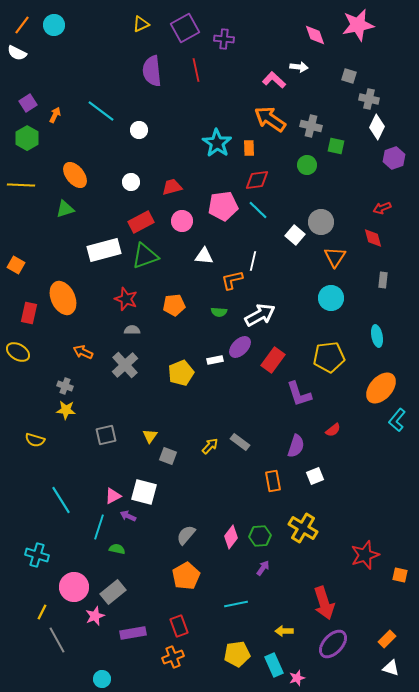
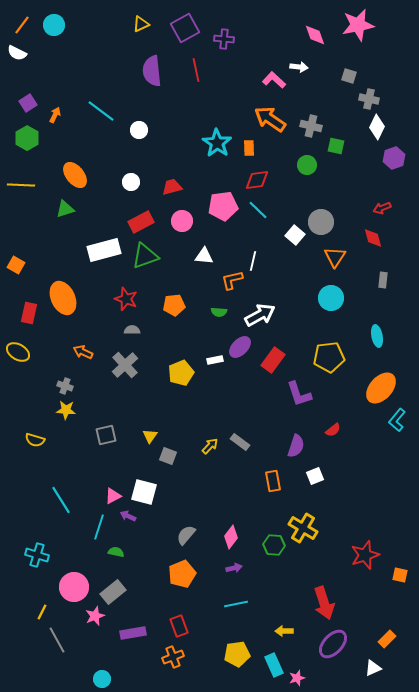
green hexagon at (260, 536): moved 14 px right, 9 px down; rotated 10 degrees clockwise
green semicircle at (117, 549): moved 1 px left, 3 px down
purple arrow at (263, 568): moved 29 px left; rotated 42 degrees clockwise
orange pentagon at (186, 576): moved 4 px left, 2 px up; rotated 8 degrees clockwise
white triangle at (391, 668): moved 18 px left; rotated 42 degrees counterclockwise
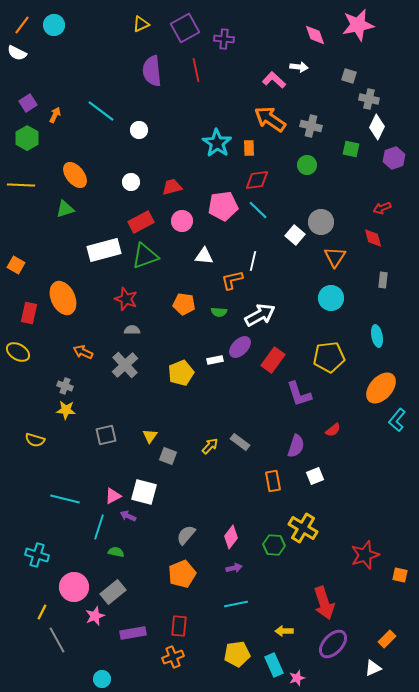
green square at (336, 146): moved 15 px right, 3 px down
orange pentagon at (174, 305): moved 10 px right, 1 px up; rotated 15 degrees clockwise
cyan line at (61, 500): moved 4 px right, 1 px up; rotated 44 degrees counterclockwise
red rectangle at (179, 626): rotated 25 degrees clockwise
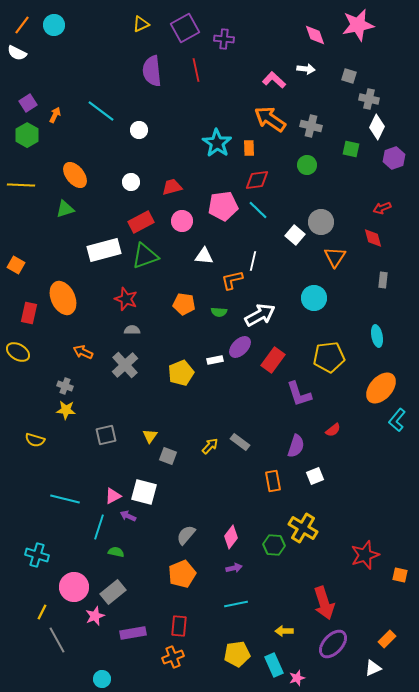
white arrow at (299, 67): moved 7 px right, 2 px down
green hexagon at (27, 138): moved 3 px up
cyan circle at (331, 298): moved 17 px left
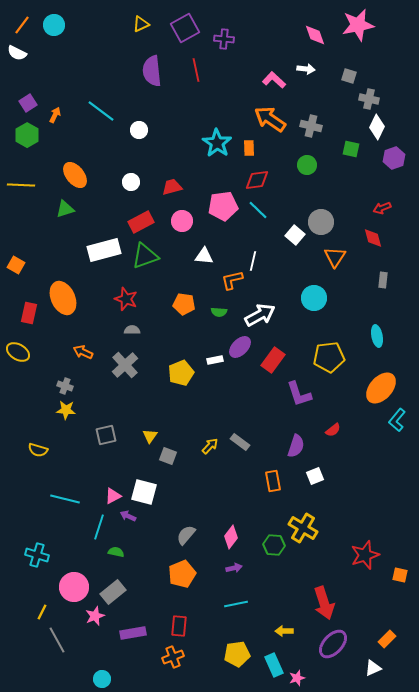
yellow semicircle at (35, 440): moved 3 px right, 10 px down
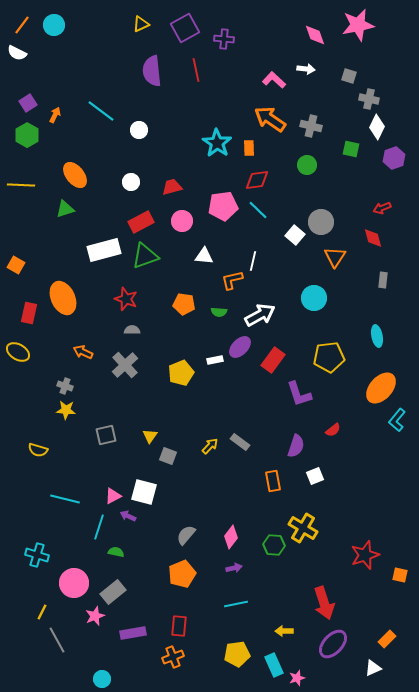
pink circle at (74, 587): moved 4 px up
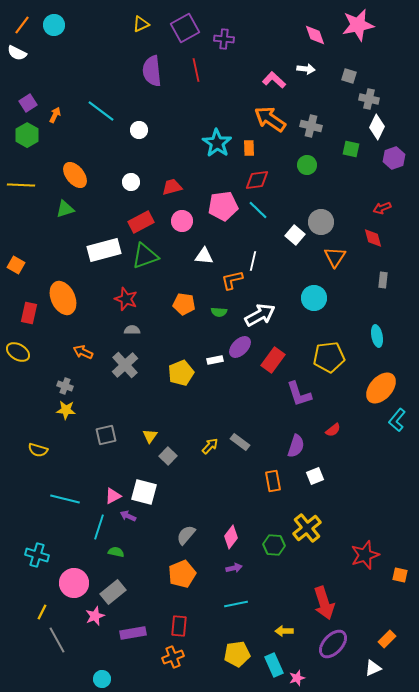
gray square at (168, 456): rotated 24 degrees clockwise
yellow cross at (303, 528): moved 4 px right; rotated 20 degrees clockwise
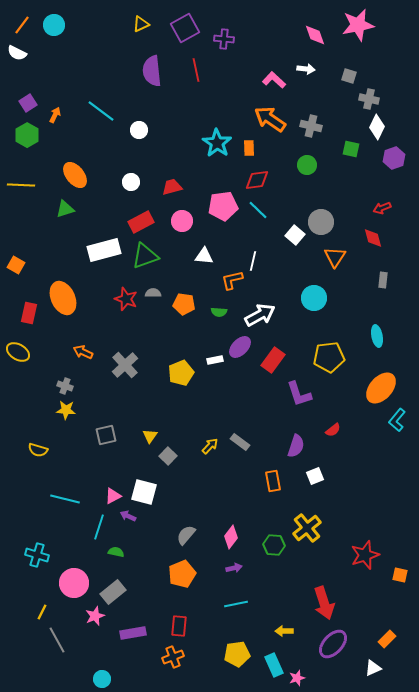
gray semicircle at (132, 330): moved 21 px right, 37 px up
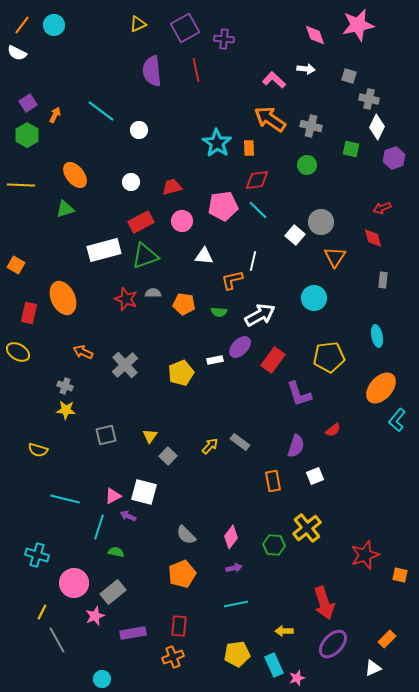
yellow triangle at (141, 24): moved 3 px left
gray semicircle at (186, 535): rotated 85 degrees counterclockwise
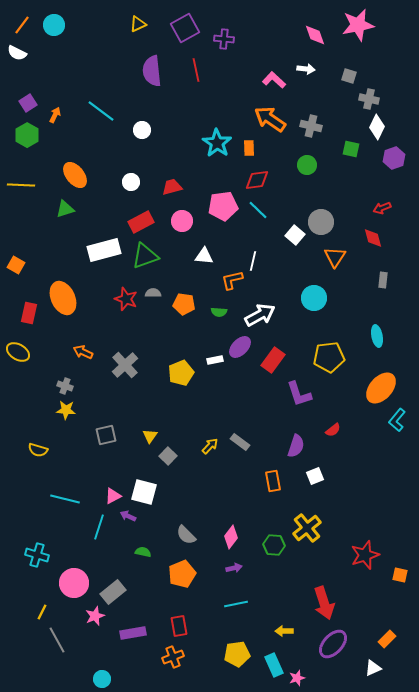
white circle at (139, 130): moved 3 px right
green semicircle at (116, 552): moved 27 px right
red rectangle at (179, 626): rotated 15 degrees counterclockwise
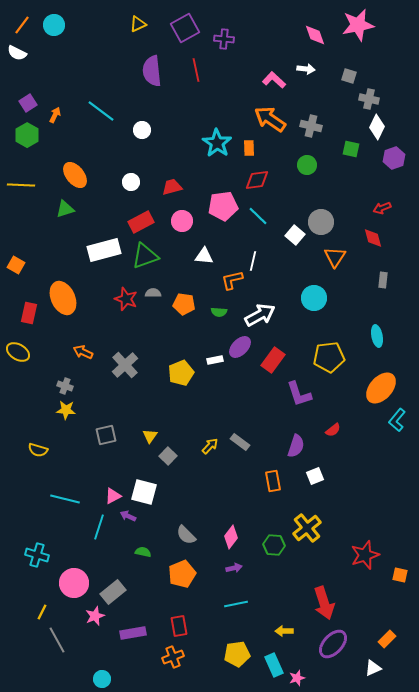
cyan line at (258, 210): moved 6 px down
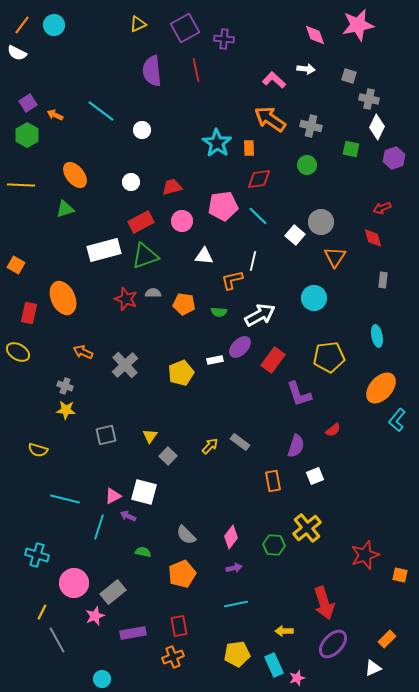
orange arrow at (55, 115): rotated 91 degrees counterclockwise
red diamond at (257, 180): moved 2 px right, 1 px up
